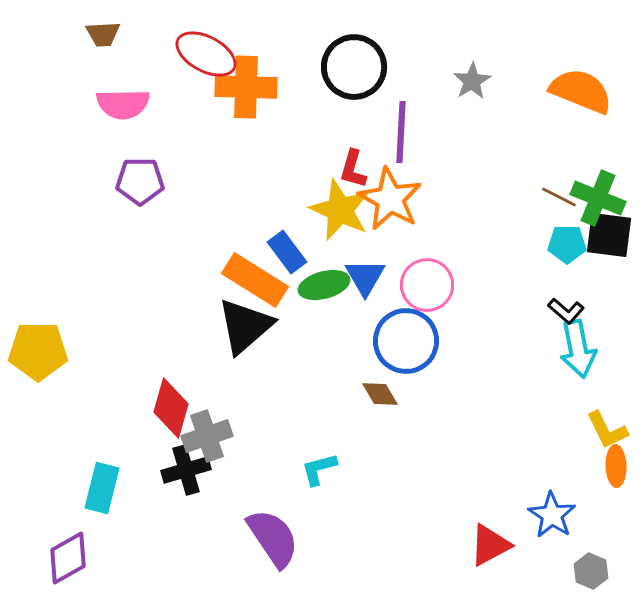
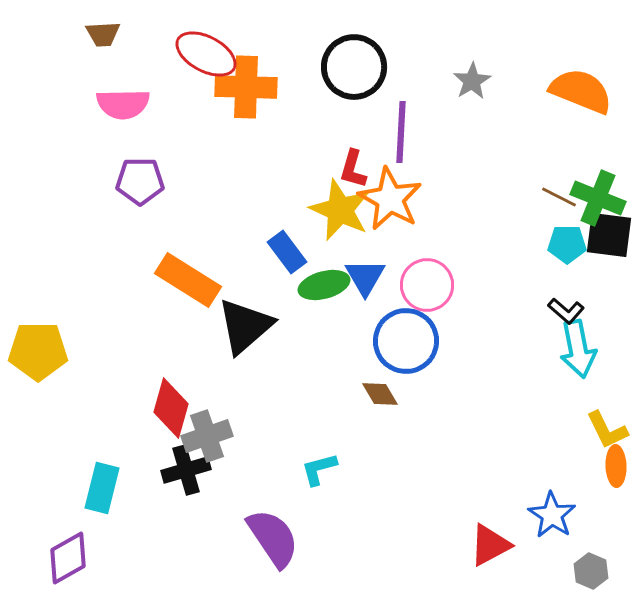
orange rectangle: moved 67 px left
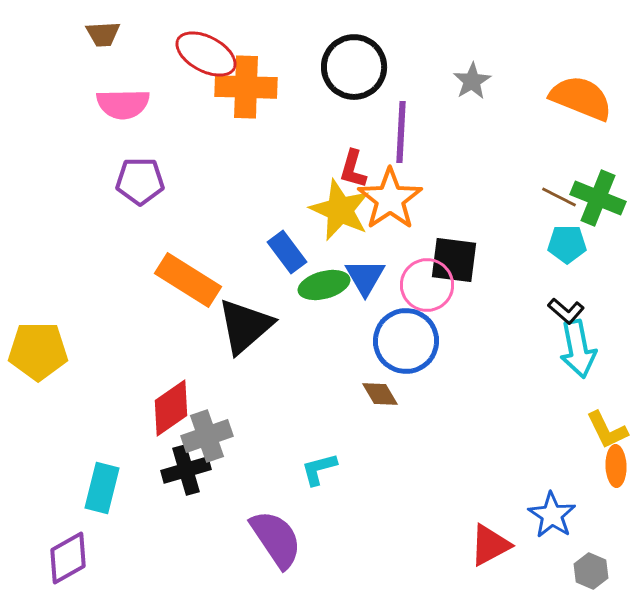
orange semicircle: moved 7 px down
orange star: rotated 8 degrees clockwise
black square: moved 155 px left, 25 px down
red diamond: rotated 40 degrees clockwise
purple semicircle: moved 3 px right, 1 px down
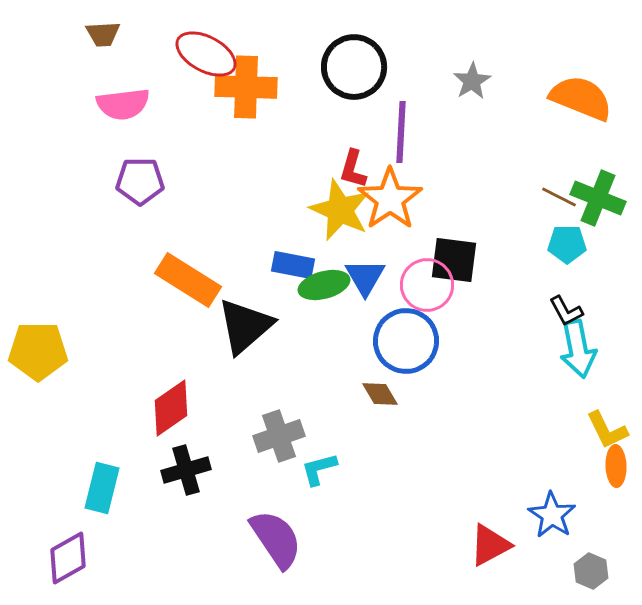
pink semicircle: rotated 6 degrees counterclockwise
blue rectangle: moved 6 px right, 13 px down; rotated 42 degrees counterclockwise
black L-shape: rotated 21 degrees clockwise
gray cross: moved 72 px right
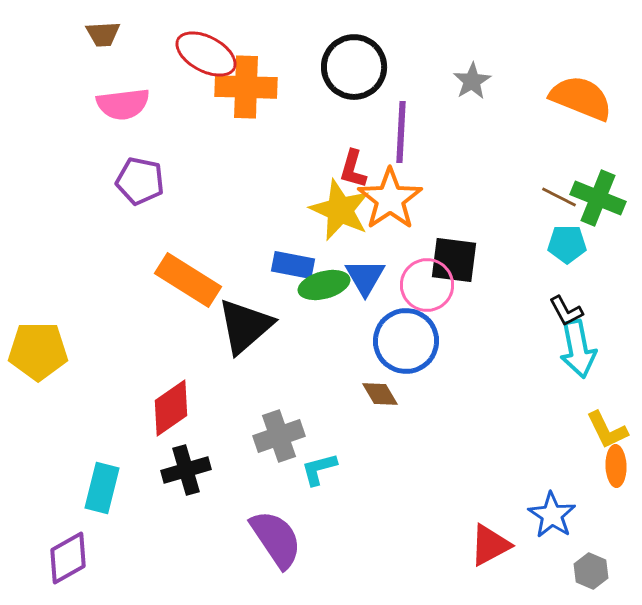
purple pentagon: rotated 12 degrees clockwise
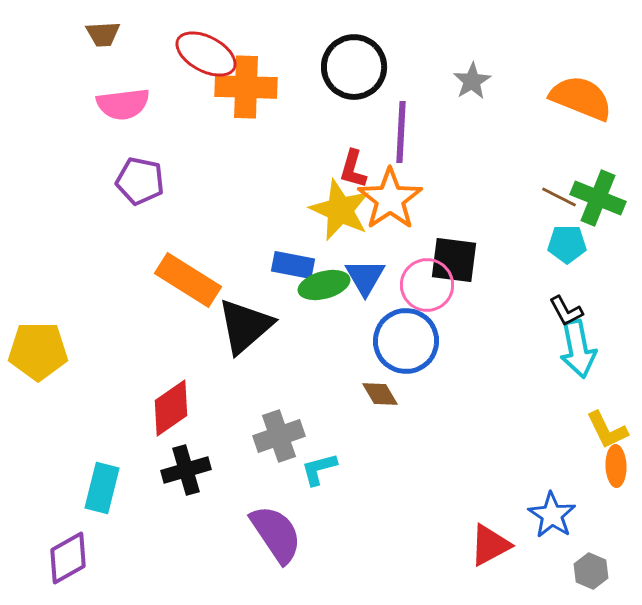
purple semicircle: moved 5 px up
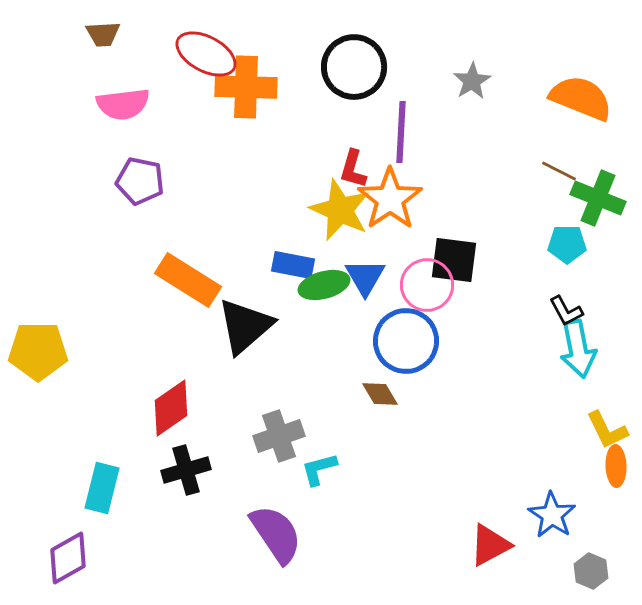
brown line: moved 26 px up
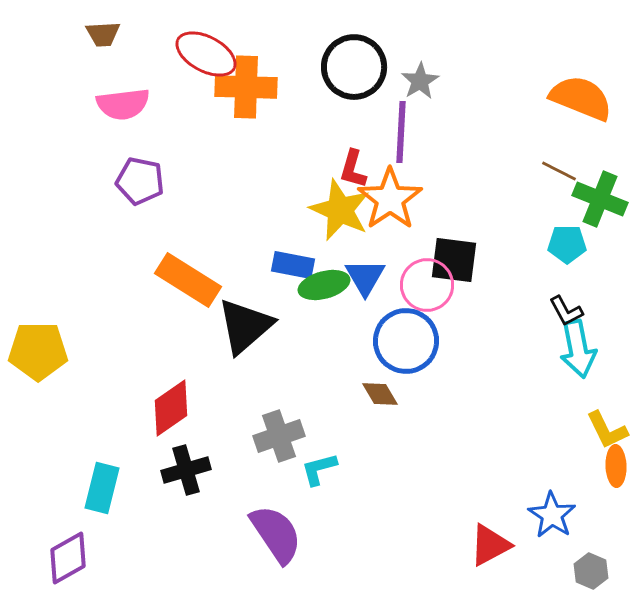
gray star: moved 52 px left
green cross: moved 2 px right, 1 px down
